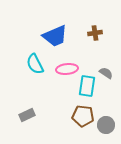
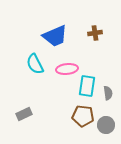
gray semicircle: moved 2 px right, 20 px down; rotated 48 degrees clockwise
gray rectangle: moved 3 px left, 1 px up
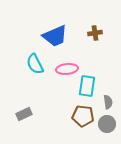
gray semicircle: moved 9 px down
gray circle: moved 1 px right, 1 px up
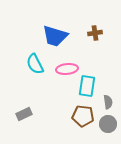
blue trapezoid: rotated 40 degrees clockwise
gray circle: moved 1 px right
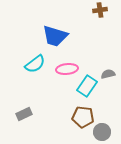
brown cross: moved 5 px right, 23 px up
cyan semicircle: rotated 100 degrees counterclockwise
cyan rectangle: rotated 25 degrees clockwise
gray semicircle: moved 28 px up; rotated 96 degrees counterclockwise
brown pentagon: moved 1 px down
gray circle: moved 6 px left, 8 px down
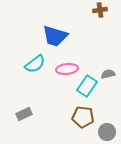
gray circle: moved 5 px right
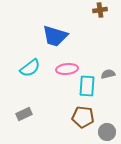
cyan semicircle: moved 5 px left, 4 px down
cyan rectangle: rotated 30 degrees counterclockwise
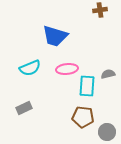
cyan semicircle: rotated 15 degrees clockwise
gray rectangle: moved 6 px up
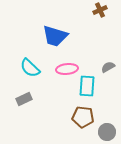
brown cross: rotated 16 degrees counterclockwise
cyan semicircle: rotated 65 degrees clockwise
gray semicircle: moved 7 px up; rotated 16 degrees counterclockwise
gray rectangle: moved 9 px up
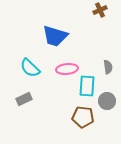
gray semicircle: rotated 112 degrees clockwise
gray circle: moved 31 px up
